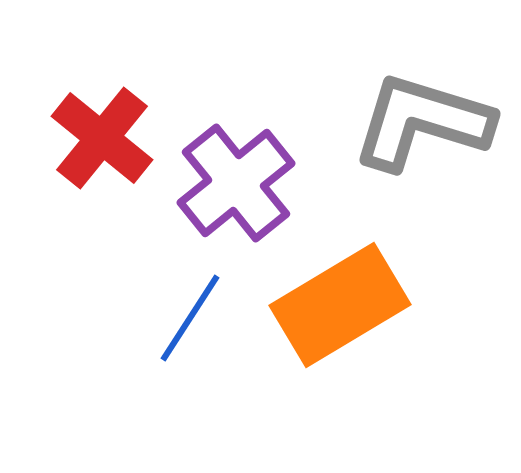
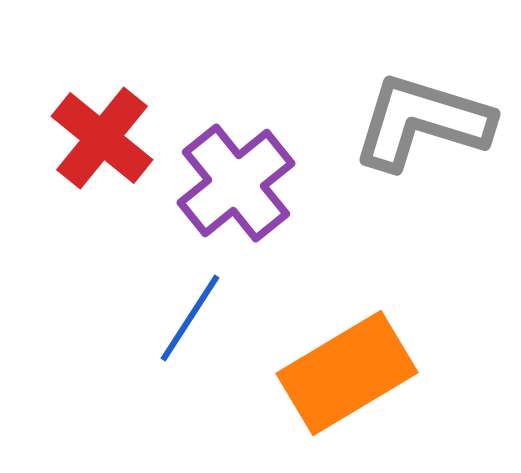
orange rectangle: moved 7 px right, 68 px down
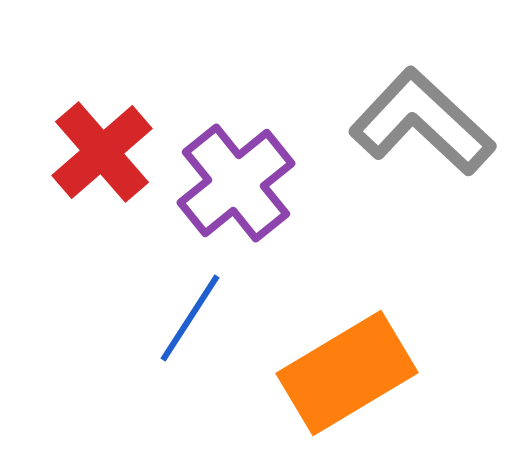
gray L-shape: rotated 26 degrees clockwise
red cross: moved 14 px down; rotated 10 degrees clockwise
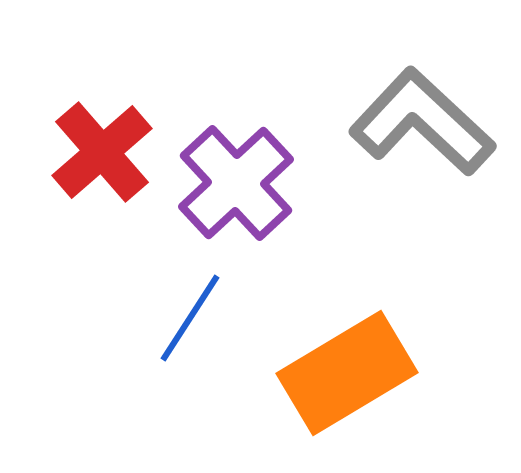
purple cross: rotated 4 degrees counterclockwise
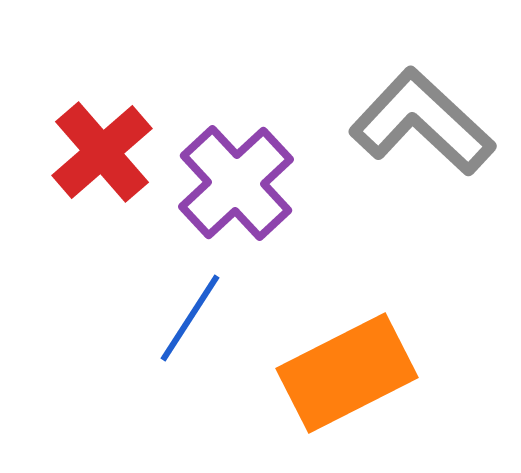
orange rectangle: rotated 4 degrees clockwise
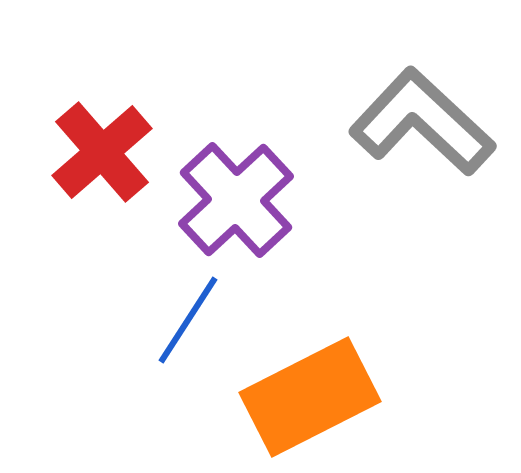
purple cross: moved 17 px down
blue line: moved 2 px left, 2 px down
orange rectangle: moved 37 px left, 24 px down
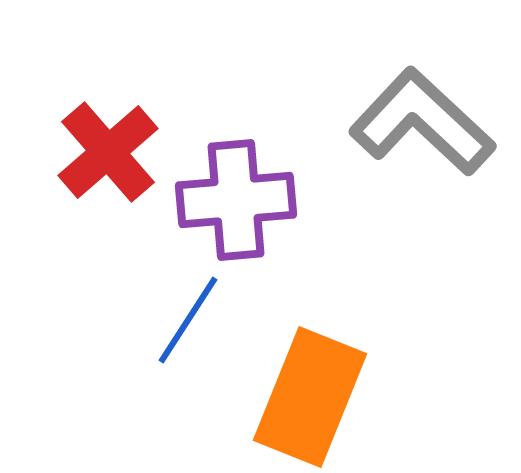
red cross: moved 6 px right
purple cross: rotated 38 degrees clockwise
orange rectangle: rotated 41 degrees counterclockwise
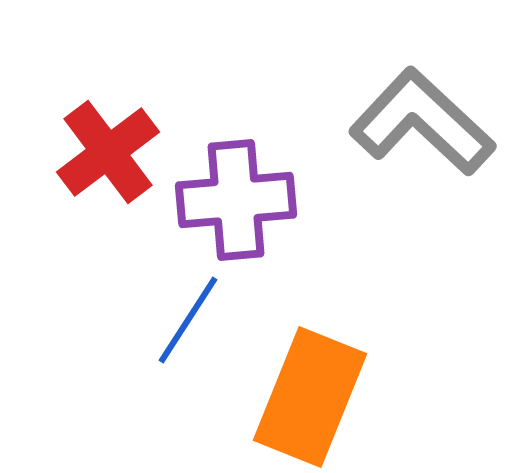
red cross: rotated 4 degrees clockwise
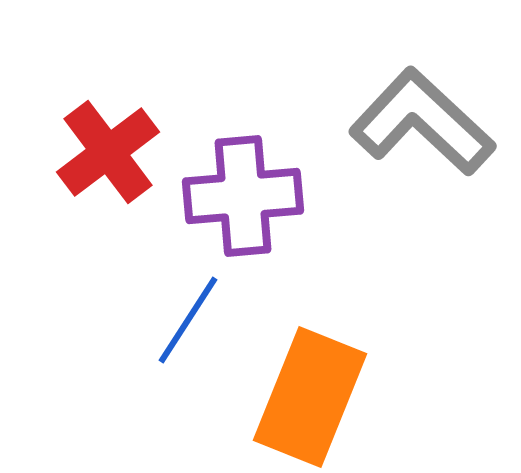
purple cross: moved 7 px right, 4 px up
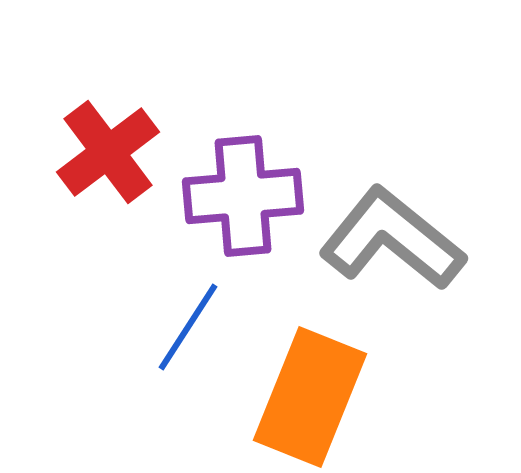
gray L-shape: moved 30 px left, 117 px down; rotated 4 degrees counterclockwise
blue line: moved 7 px down
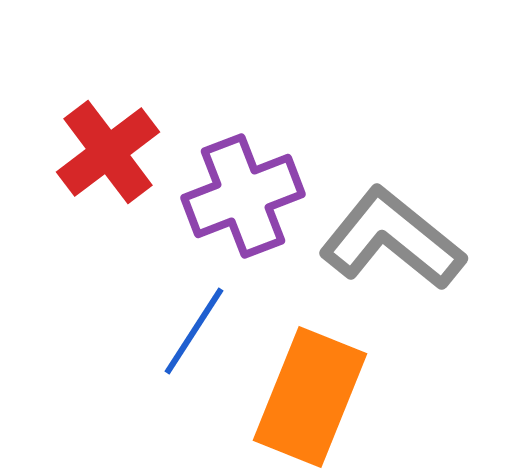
purple cross: rotated 16 degrees counterclockwise
blue line: moved 6 px right, 4 px down
